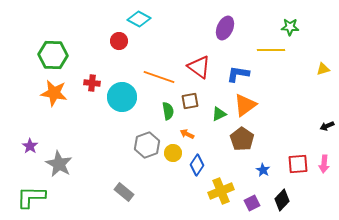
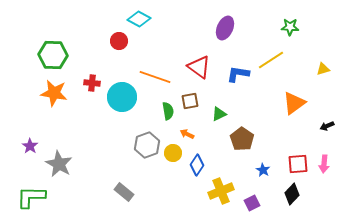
yellow line: moved 10 px down; rotated 32 degrees counterclockwise
orange line: moved 4 px left
orange triangle: moved 49 px right, 2 px up
black diamond: moved 10 px right, 6 px up
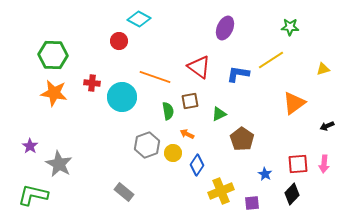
blue star: moved 2 px right, 4 px down
green L-shape: moved 2 px right, 2 px up; rotated 12 degrees clockwise
purple square: rotated 21 degrees clockwise
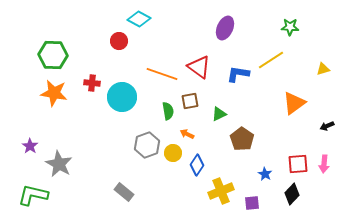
orange line: moved 7 px right, 3 px up
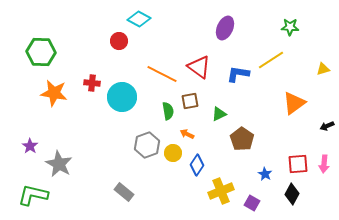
green hexagon: moved 12 px left, 3 px up
orange line: rotated 8 degrees clockwise
black diamond: rotated 15 degrees counterclockwise
purple square: rotated 35 degrees clockwise
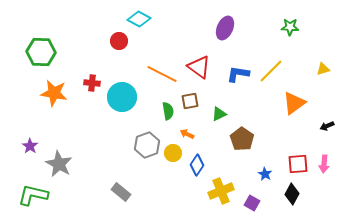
yellow line: moved 11 px down; rotated 12 degrees counterclockwise
gray rectangle: moved 3 px left
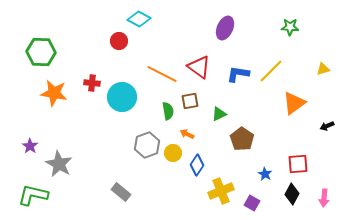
pink arrow: moved 34 px down
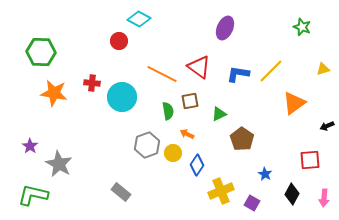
green star: moved 12 px right; rotated 18 degrees clockwise
red square: moved 12 px right, 4 px up
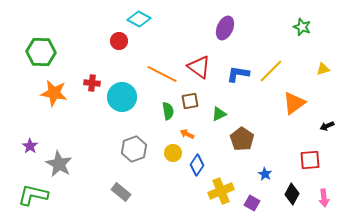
gray hexagon: moved 13 px left, 4 px down
pink arrow: rotated 12 degrees counterclockwise
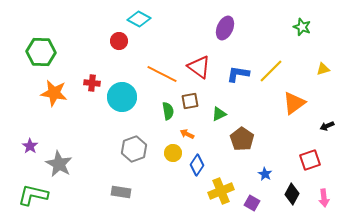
red square: rotated 15 degrees counterclockwise
gray rectangle: rotated 30 degrees counterclockwise
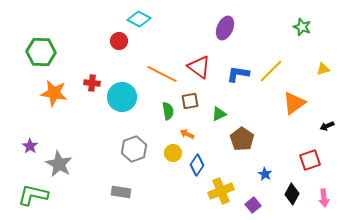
purple square: moved 1 px right, 2 px down; rotated 21 degrees clockwise
